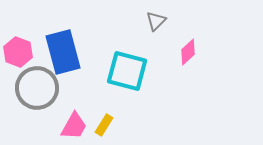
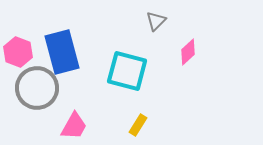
blue rectangle: moved 1 px left
yellow rectangle: moved 34 px right
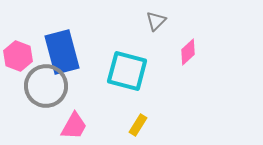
pink hexagon: moved 4 px down
gray circle: moved 9 px right, 2 px up
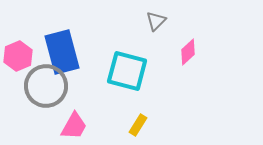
pink hexagon: rotated 16 degrees clockwise
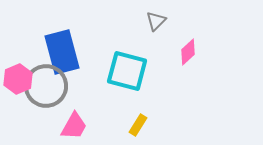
pink hexagon: moved 23 px down
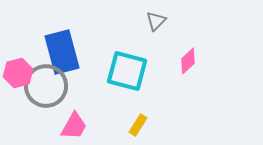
pink diamond: moved 9 px down
pink hexagon: moved 6 px up; rotated 8 degrees clockwise
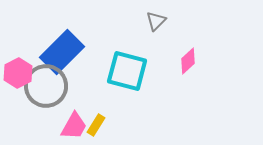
blue rectangle: rotated 60 degrees clockwise
pink hexagon: rotated 12 degrees counterclockwise
yellow rectangle: moved 42 px left
